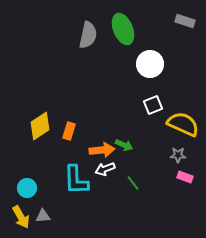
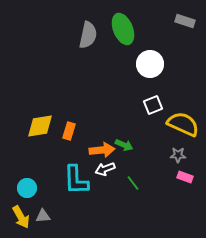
yellow diamond: rotated 24 degrees clockwise
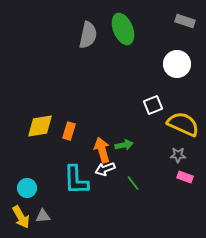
white circle: moved 27 px right
green arrow: rotated 36 degrees counterclockwise
orange arrow: rotated 100 degrees counterclockwise
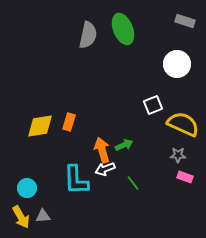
orange rectangle: moved 9 px up
green arrow: rotated 12 degrees counterclockwise
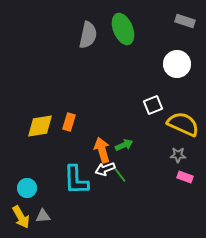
green line: moved 13 px left, 8 px up
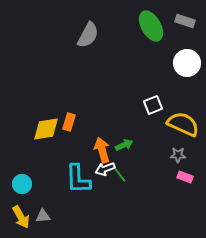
green ellipse: moved 28 px right, 3 px up; rotated 8 degrees counterclockwise
gray semicircle: rotated 16 degrees clockwise
white circle: moved 10 px right, 1 px up
yellow diamond: moved 6 px right, 3 px down
cyan L-shape: moved 2 px right, 1 px up
cyan circle: moved 5 px left, 4 px up
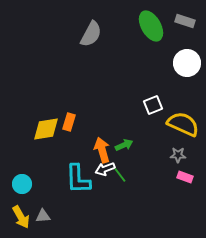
gray semicircle: moved 3 px right, 1 px up
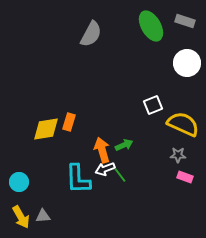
cyan circle: moved 3 px left, 2 px up
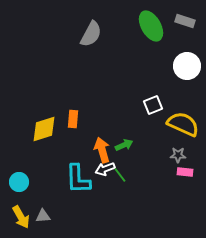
white circle: moved 3 px down
orange rectangle: moved 4 px right, 3 px up; rotated 12 degrees counterclockwise
yellow diamond: moved 2 px left; rotated 8 degrees counterclockwise
pink rectangle: moved 5 px up; rotated 14 degrees counterclockwise
